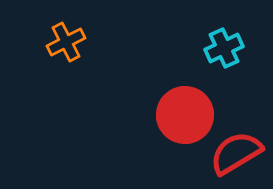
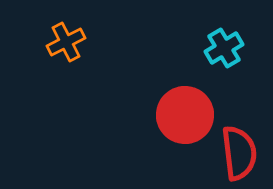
cyan cross: rotated 6 degrees counterclockwise
red semicircle: moved 3 px right; rotated 114 degrees clockwise
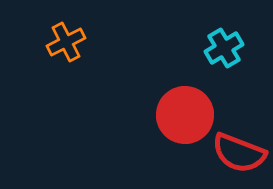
red semicircle: rotated 118 degrees clockwise
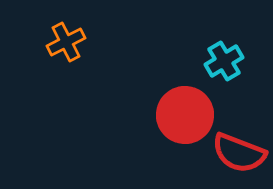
cyan cross: moved 13 px down
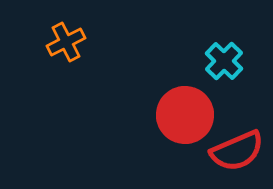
cyan cross: rotated 15 degrees counterclockwise
red semicircle: moved 2 px left, 2 px up; rotated 44 degrees counterclockwise
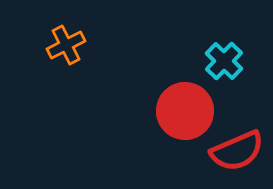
orange cross: moved 3 px down
red circle: moved 4 px up
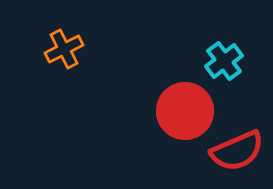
orange cross: moved 2 px left, 4 px down
cyan cross: rotated 9 degrees clockwise
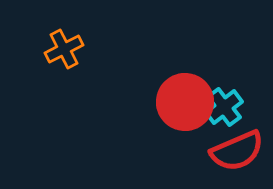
cyan cross: moved 46 px down
red circle: moved 9 px up
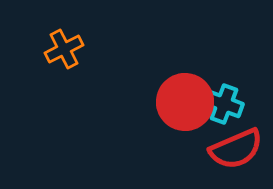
cyan cross: moved 3 px up; rotated 33 degrees counterclockwise
red semicircle: moved 1 px left, 2 px up
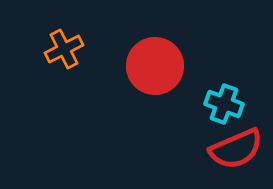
red circle: moved 30 px left, 36 px up
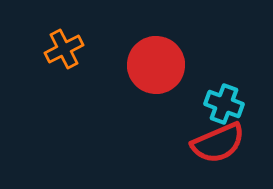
red circle: moved 1 px right, 1 px up
red semicircle: moved 18 px left, 6 px up
